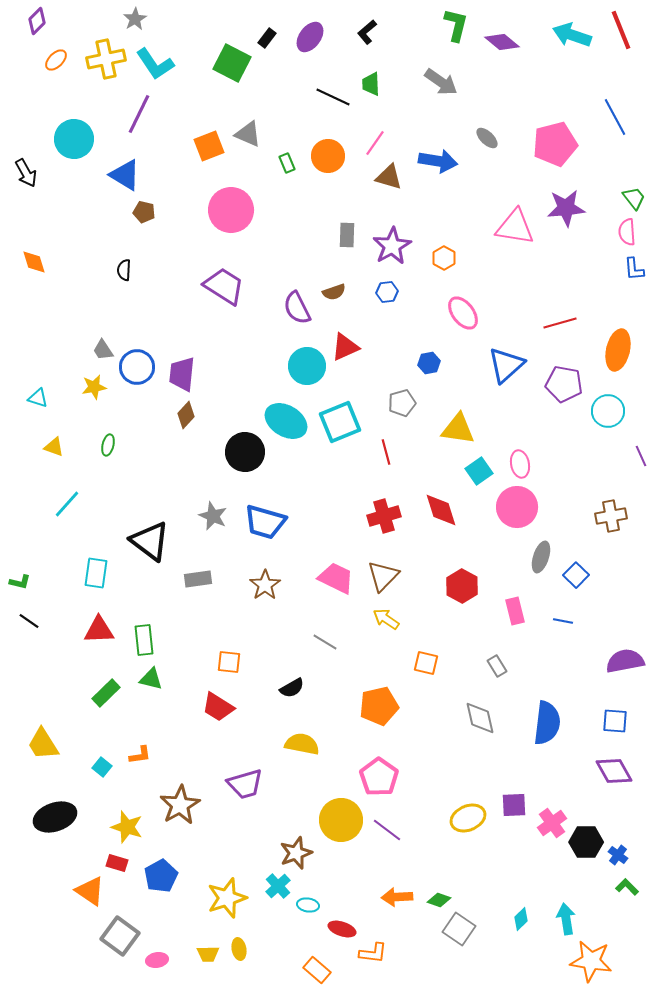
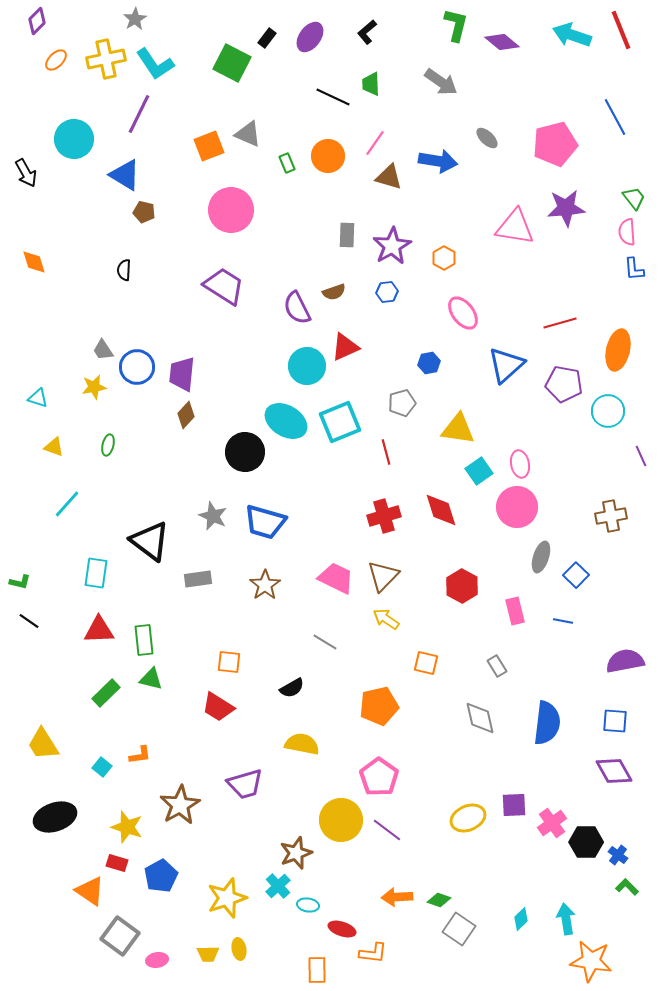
orange rectangle at (317, 970): rotated 48 degrees clockwise
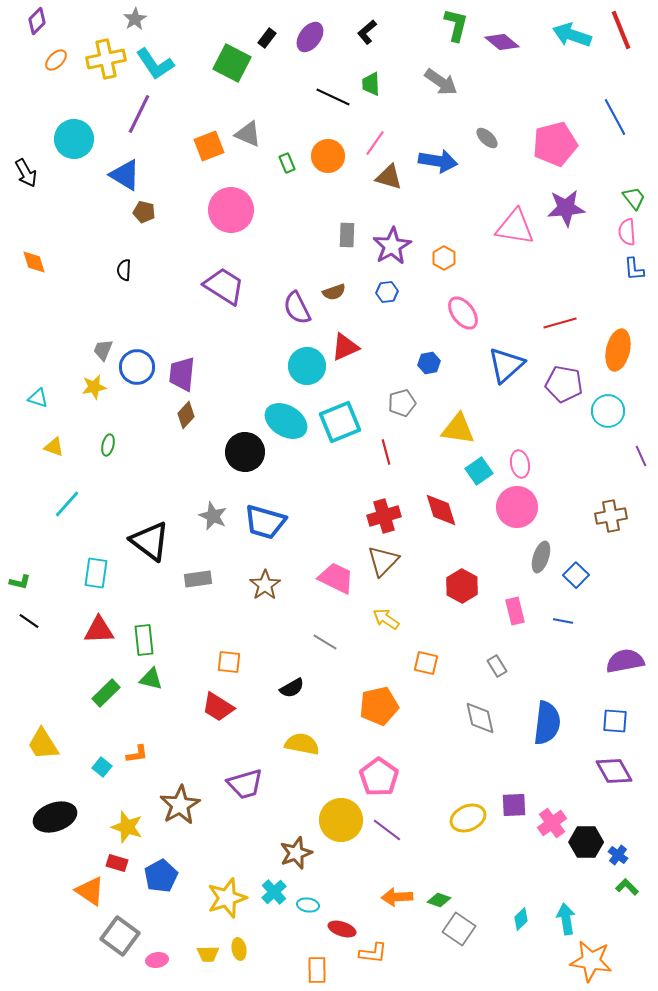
gray trapezoid at (103, 350): rotated 55 degrees clockwise
brown triangle at (383, 576): moved 15 px up
orange L-shape at (140, 755): moved 3 px left, 1 px up
cyan cross at (278, 886): moved 4 px left, 6 px down
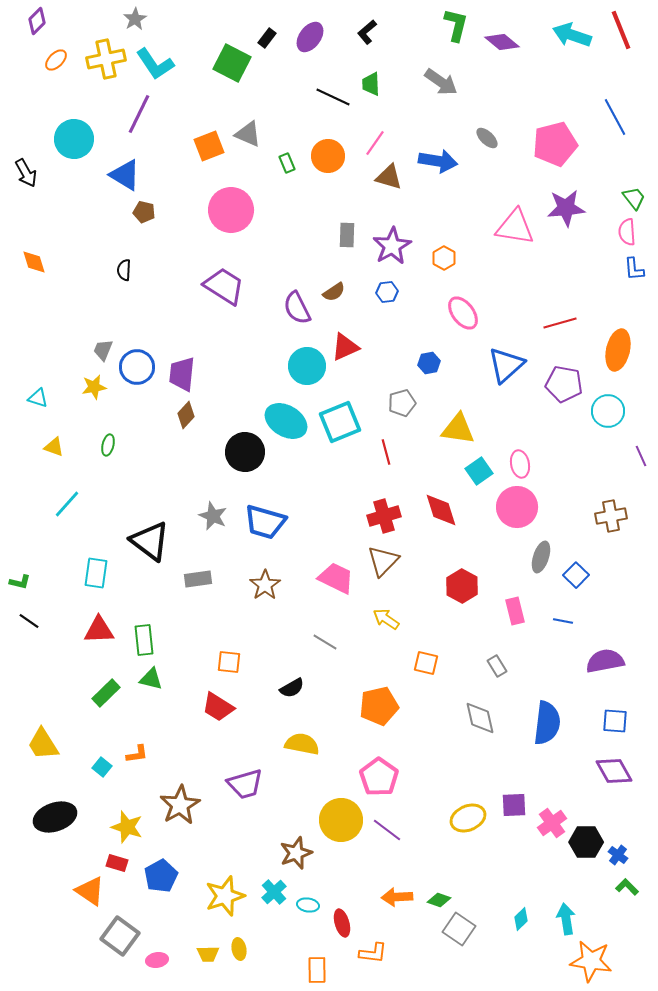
brown semicircle at (334, 292): rotated 15 degrees counterclockwise
purple semicircle at (625, 661): moved 20 px left
yellow star at (227, 898): moved 2 px left, 2 px up
red ellipse at (342, 929): moved 6 px up; rotated 56 degrees clockwise
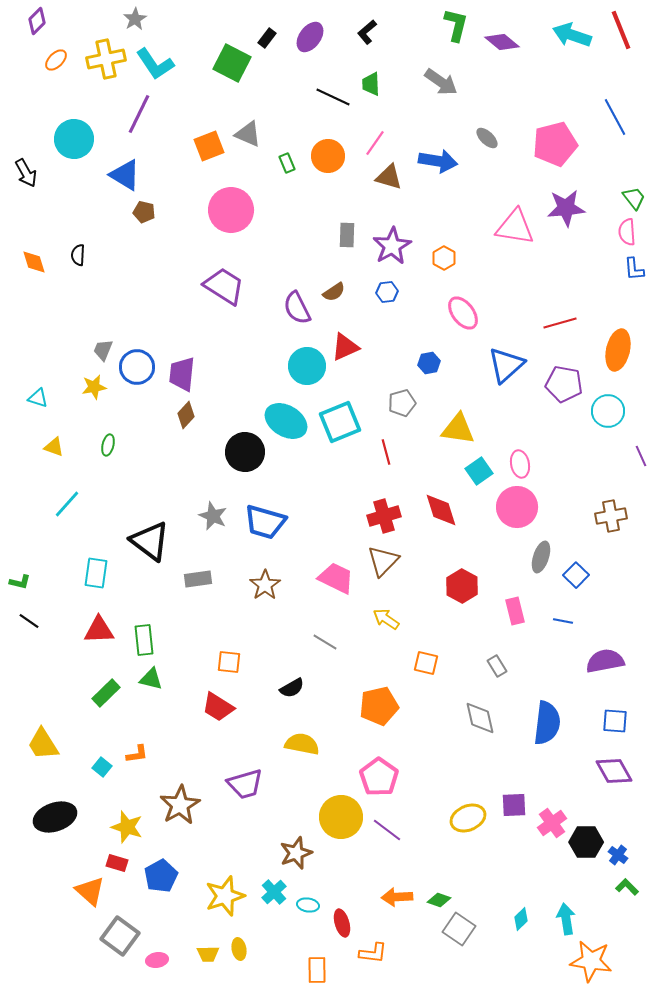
black semicircle at (124, 270): moved 46 px left, 15 px up
yellow circle at (341, 820): moved 3 px up
orange triangle at (90, 891): rotated 8 degrees clockwise
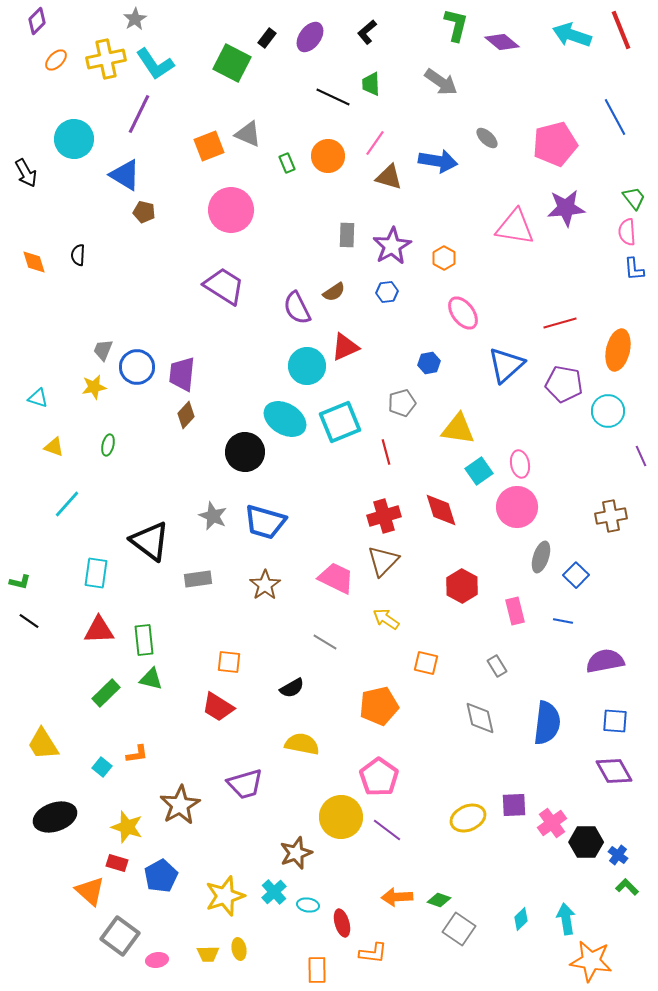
cyan ellipse at (286, 421): moved 1 px left, 2 px up
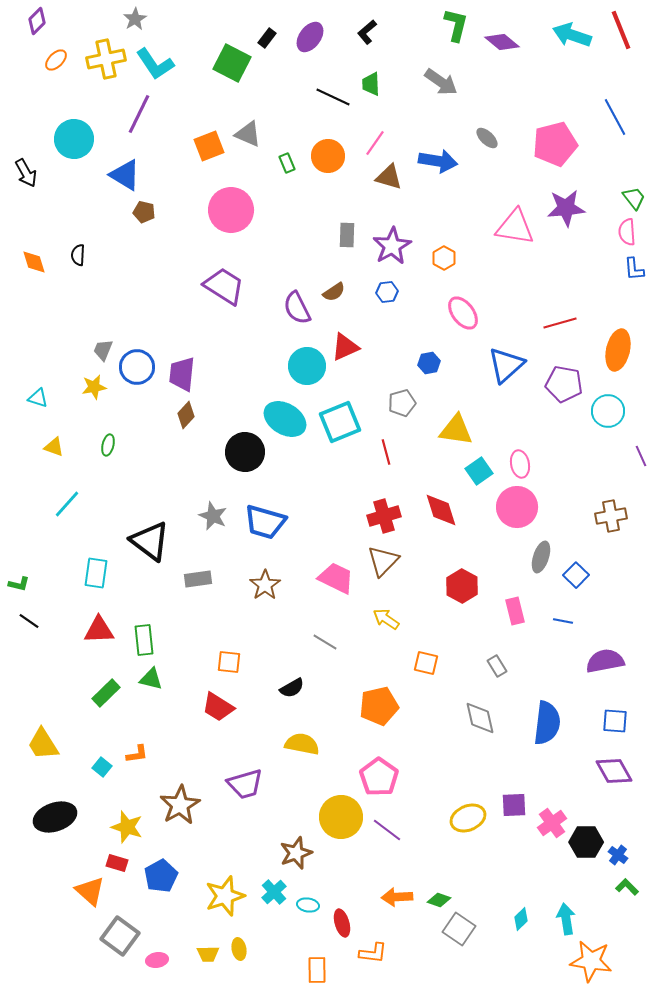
yellow triangle at (458, 429): moved 2 px left, 1 px down
green L-shape at (20, 582): moved 1 px left, 2 px down
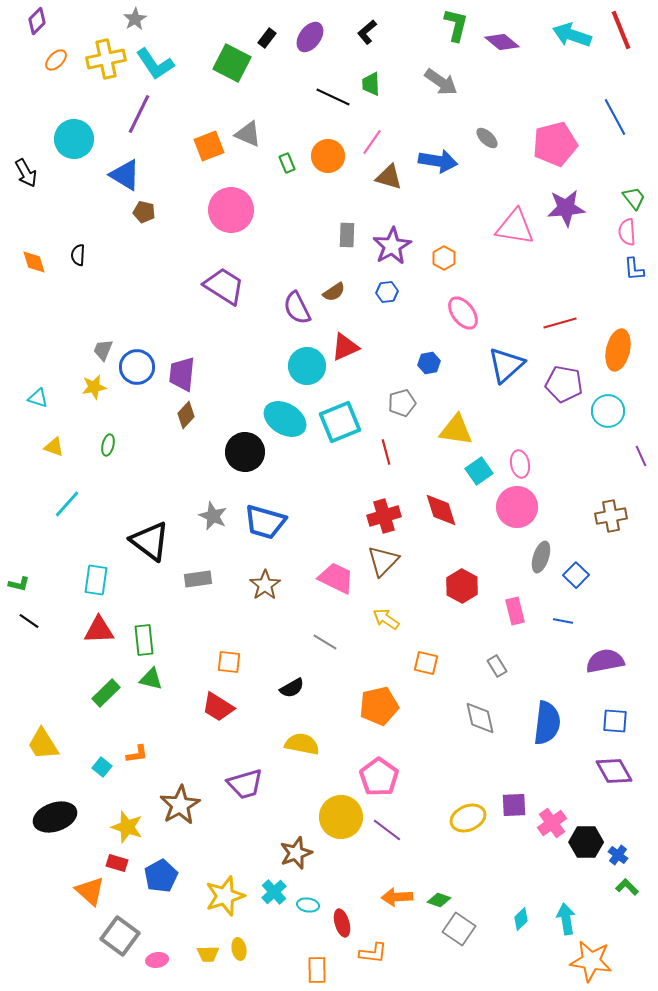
pink line at (375, 143): moved 3 px left, 1 px up
cyan rectangle at (96, 573): moved 7 px down
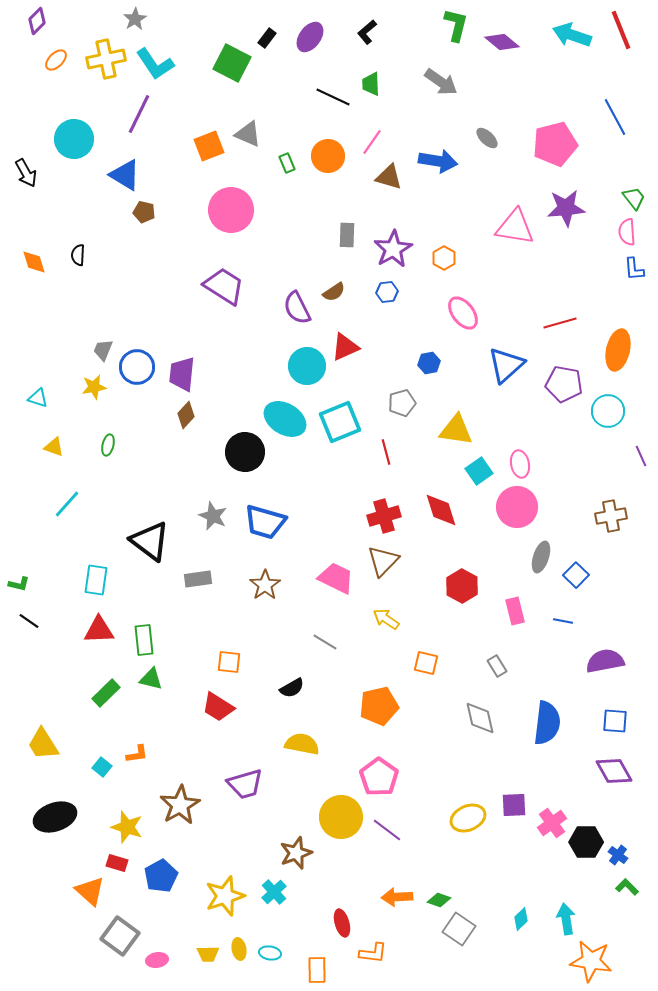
purple star at (392, 246): moved 1 px right, 3 px down
cyan ellipse at (308, 905): moved 38 px left, 48 px down
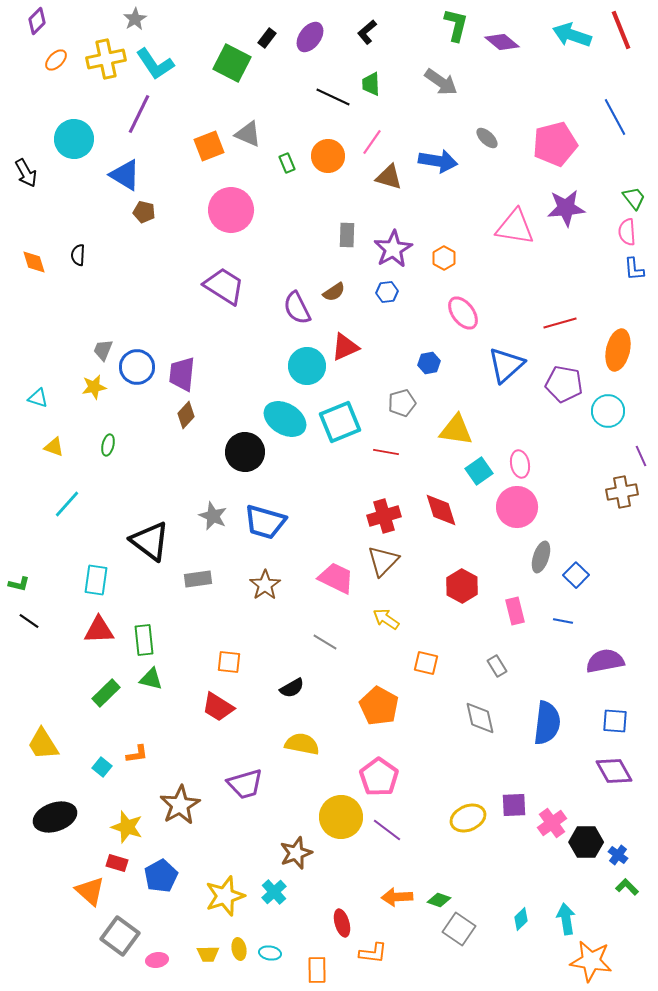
red line at (386, 452): rotated 65 degrees counterclockwise
brown cross at (611, 516): moved 11 px right, 24 px up
orange pentagon at (379, 706): rotated 30 degrees counterclockwise
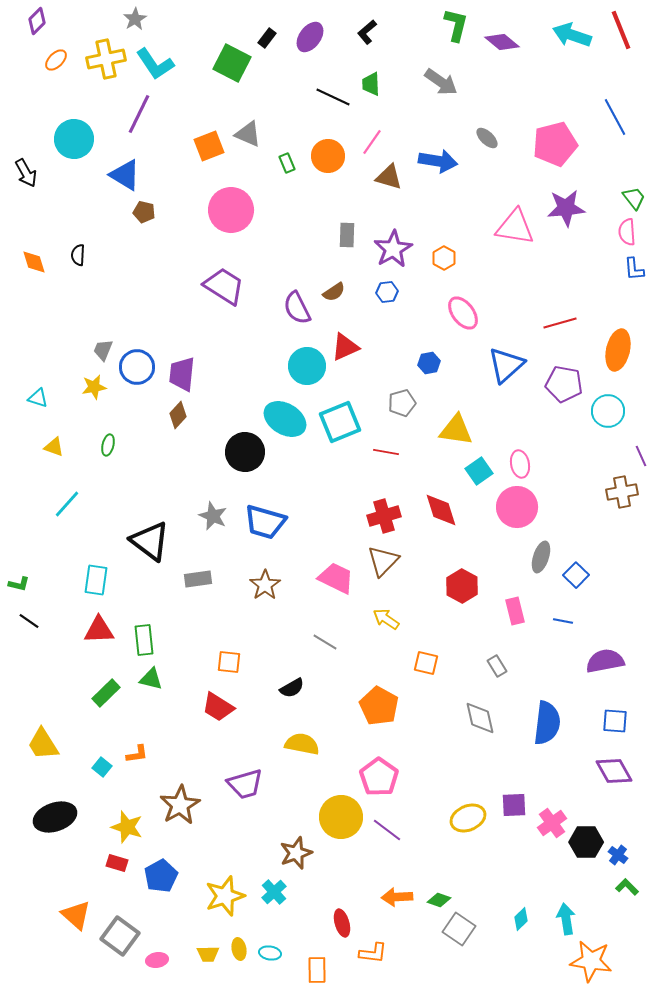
brown diamond at (186, 415): moved 8 px left
orange triangle at (90, 891): moved 14 px left, 24 px down
